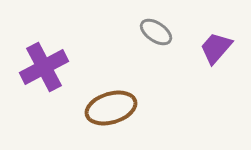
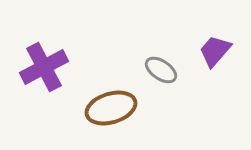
gray ellipse: moved 5 px right, 38 px down
purple trapezoid: moved 1 px left, 3 px down
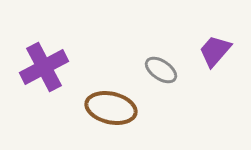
brown ellipse: rotated 30 degrees clockwise
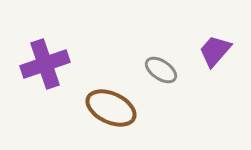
purple cross: moved 1 px right, 3 px up; rotated 9 degrees clockwise
brown ellipse: rotated 12 degrees clockwise
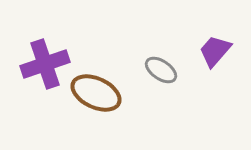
brown ellipse: moved 15 px left, 15 px up
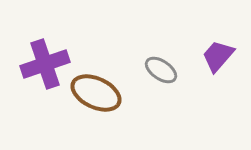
purple trapezoid: moved 3 px right, 5 px down
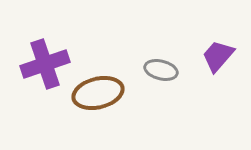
gray ellipse: rotated 20 degrees counterclockwise
brown ellipse: moved 2 px right; rotated 39 degrees counterclockwise
